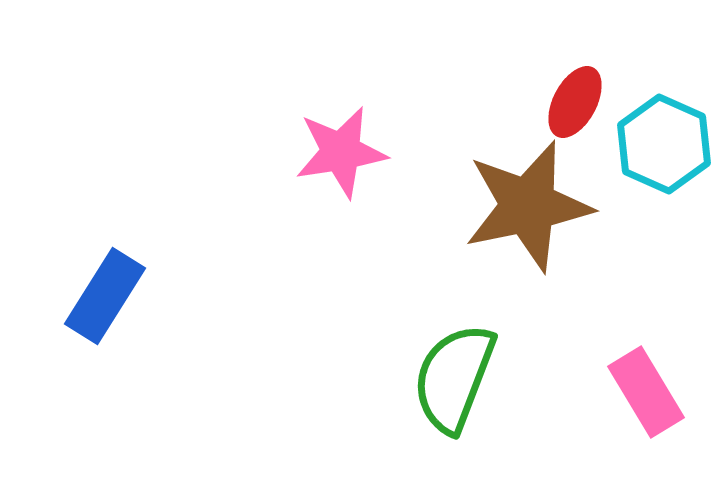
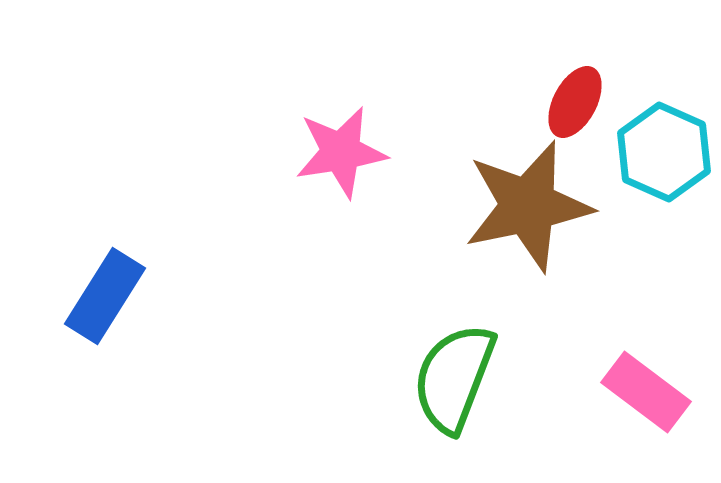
cyan hexagon: moved 8 px down
pink rectangle: rotated 22 degrees counterclockwise
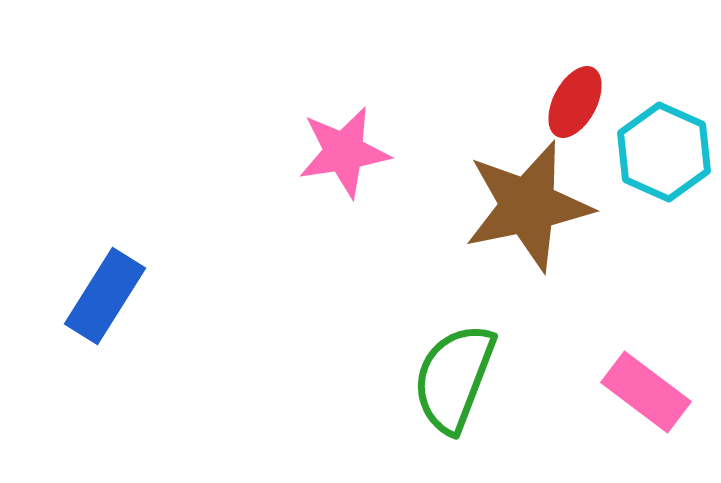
pink star: moved 3 px right
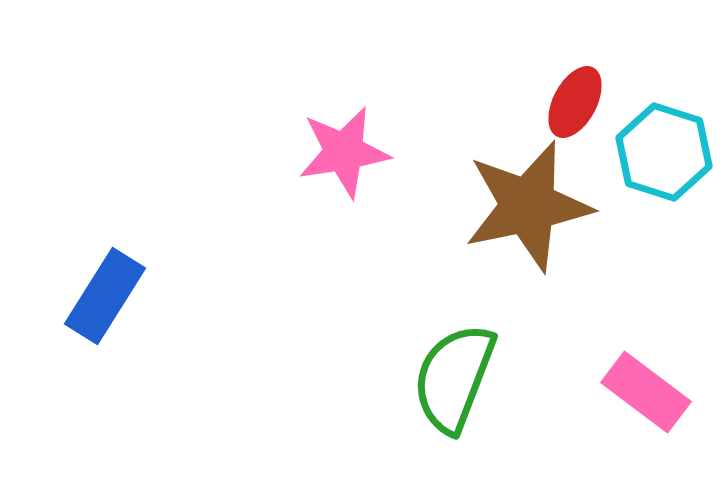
cyan hexagon: rotated 6 degrees counterclockwise
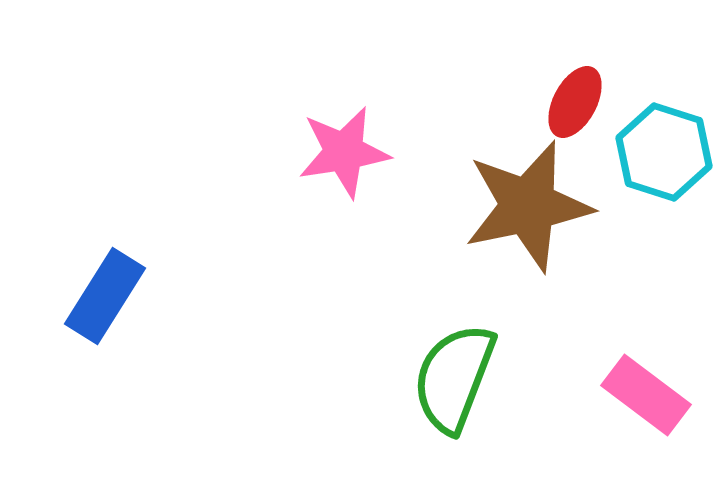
pink rectangle: moved 3 px down
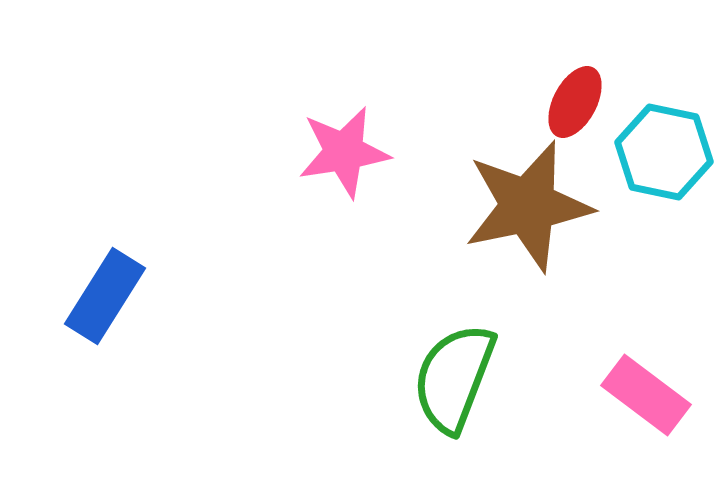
cyan hexagon: rotated 6 degrees counterclockwise
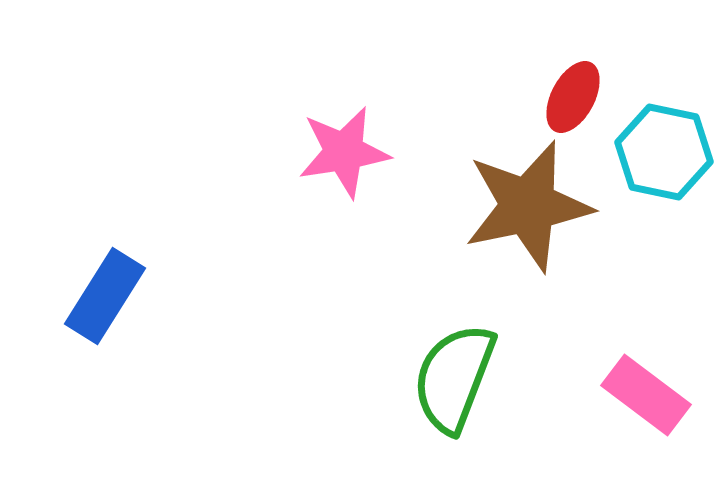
red ellipse: moved 2 px left, 5 px up
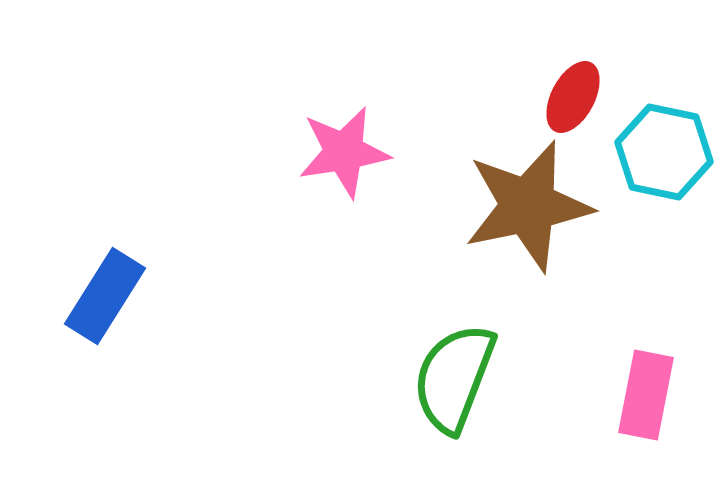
pink rectangle: rotated 64 degrees clockwise
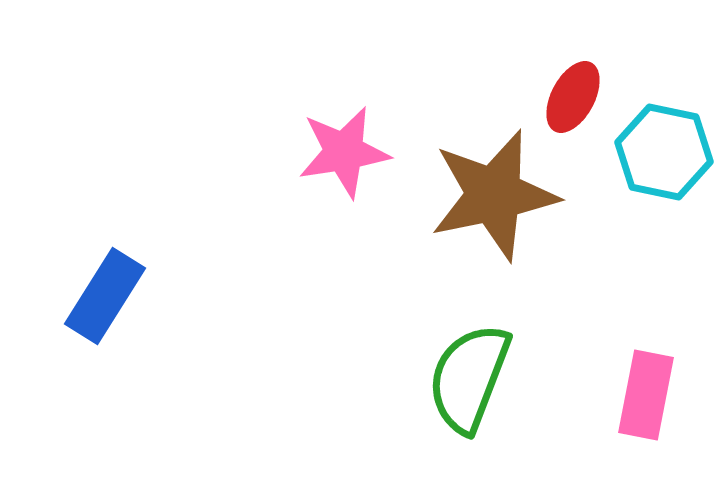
brown star: moved 34 px left, 11 px up
green semicircle: moved 15 px right
